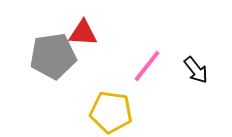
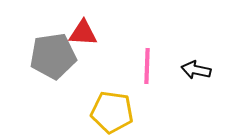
pink line: rotated 36 degrees counterclockwise
black arrow: rotated 140 degrees clockwise
yellow pentagon: moved 1 px right
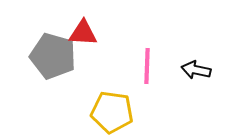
gray pentagon: rotated 24 degrees clockwise
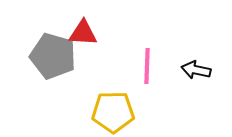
yellow pentagon: moved 1 px right; rotated 9 degrees counterclockwise
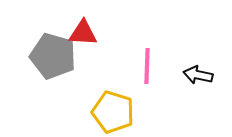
black arrow: moved 2 px right, 5 px down
yellow pentagon: rotated 18 degrees clockwise
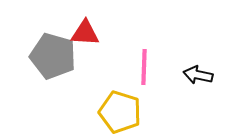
red triangle: moved 2 px right
pink line: moved 3 px left, 1 px down
yellow pentagon: moved 7 px right
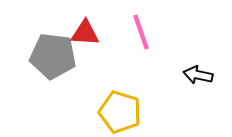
gray pentagon: rotated 9 degrees counterclockwise
pink line: moved 3 px left, 35 px up; rotated 21 degrees counterclockwise
